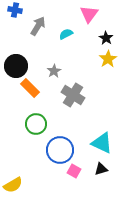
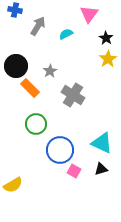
gray star: moved 4 px left
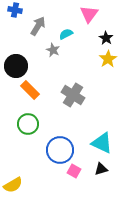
gray star: moved 3 px right, 21 px up; rotated 16 degrees counterclockwise
orange rectangle: moved 2 px down
green circle: moved 8 px left
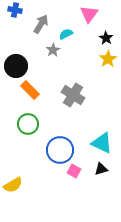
gray arrow: moved 3 px right, 2 px up
gray star: rotated 16 degrees clockwise
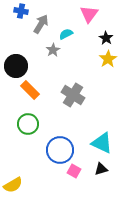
blue cross: moved 6 px right, 1 px down
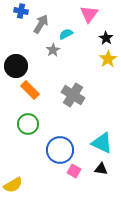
black triangle: rotated 24 degrees clockwise
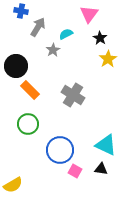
gray arrow: moved 3 px left, 3 px down
black star: moved 6 px left
cyan triangle: moved 4 px right, 2 px down
pink square: moved 1 px right
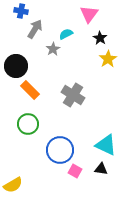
gray arrow: moved 3 px left, 2 px down
gray star: moved 1 px up
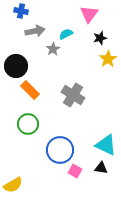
gray arrow: moved 2 px down; rotated 48 degrees clockwise
black star: rotated 24 degrees clockwise
black triangle: moved 1 px up
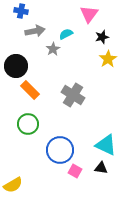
black star: moved 2 px right, 1 px up
